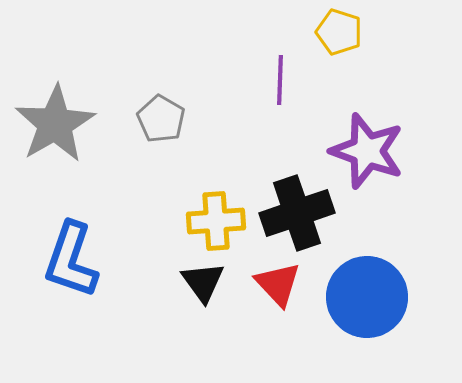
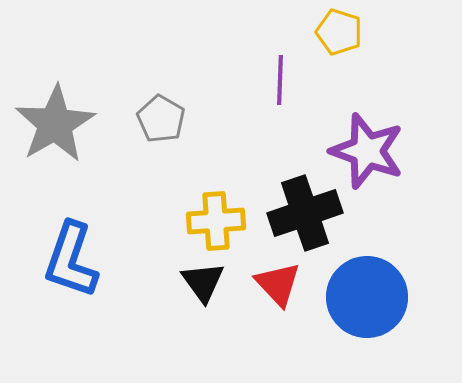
black cross: moved 8 px right
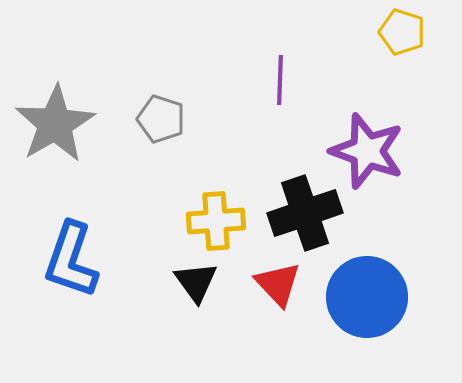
yellow pentagon: moved 63 px right
gray pentagon: rotated 12 degrees counterclockwise
black triangle: moved 7 px left
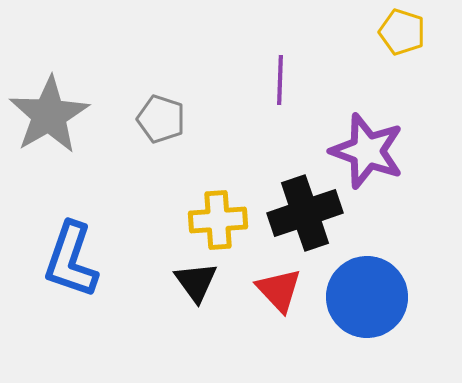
gray star: moved 6 px left, 9 px up
yellow cross: moved 2 px right, 1 px up
red triangle: moved 1 px right, 6 px down
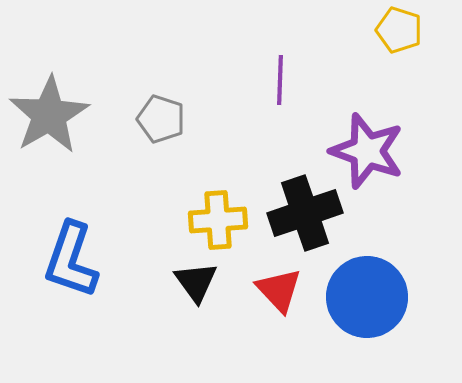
yellow pentagon: moved 3 px left, 2 px up
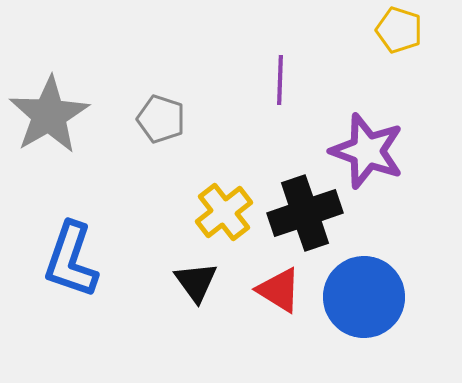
yellow cross: moved 6 px right, 8 px up; rotated 34 degrees counterclockwise
red triangle: rotated 15 degrees counterclockwise
blue circle: moved 3 px left
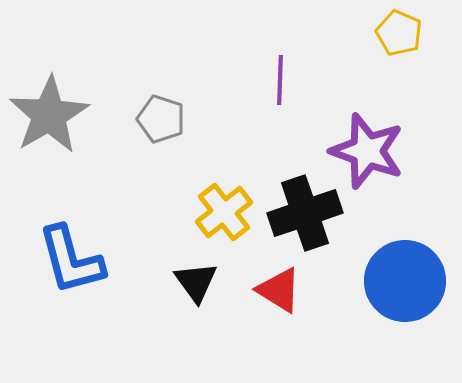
yellow pentagon: moved 3 px down; rotated 6 degrees clockwise
blue L-shape: rotated 34 degrees counterclockwise
blue circle: moved 41 px right, 16 px up
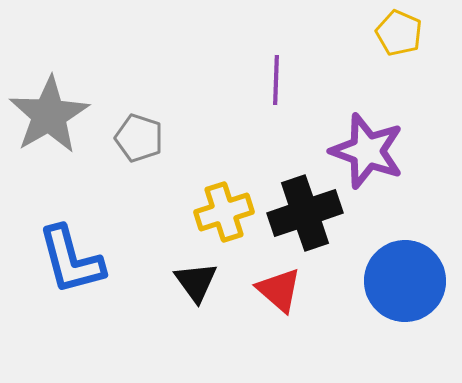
purple line: moved 4 px left
gray pentagon: moved 22 px left, 19 px down
yellow cross: rotated 20 degrees clockwise
red triangle: rotated 9 degrees clockwise
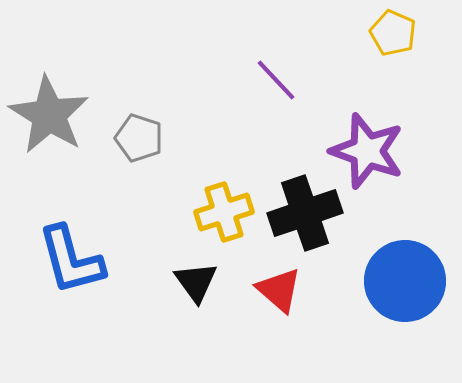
yellow pentagon: moved 6 px left
purple line: rotated 45 degrees counterclockwise
gray star: rotated 10 degrees counterclockwise
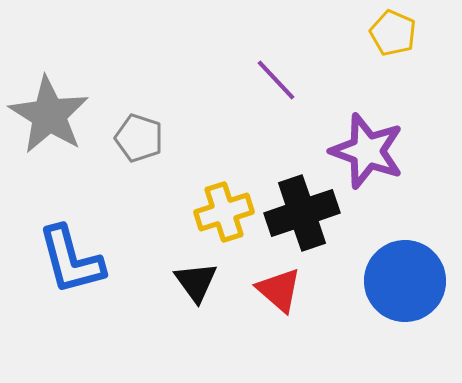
black cross: moved 3 px left
